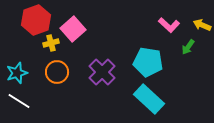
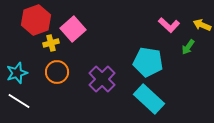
purple cross: moved 7 px down
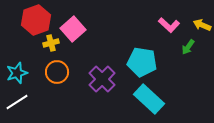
cyan pentagon: moved 6 px left
white line: moved 2 px left, 1 px down; rotated 65 degrees counterclockwise
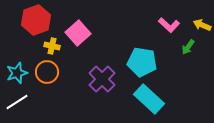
pink square: moved 5 px right, 4 px down
yellow cross: moved 1 px right, 3 px down; rotated 28 degrees clockwise
orange circle: moved 10 px left
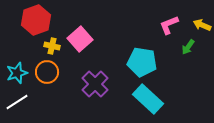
pink L-shape: rotated 115 degrees clockwise
pink square: moved 2 px right, 6 px down
purple cross: moved 7 px left, 5 px down
cyan rectangle: moved 1 px left
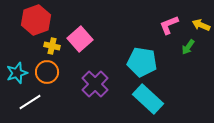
yellow arrow: moved 1 px left
white line: moved 13 px right
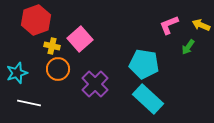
cyan pentagon: moved 2 px right, 2 px down
orange circle: moved 11 px right, 3 px up
white line: moved 1 px left, 1 px down; rotated 45 degrees clockwise
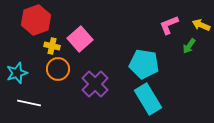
green arrow: moved 1 px right, 1 px up
cyan rectangle: rotated 16 degrees clockwise
